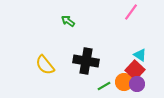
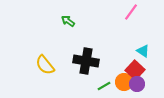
cyan triangle: moved 3 px right, 4 px up
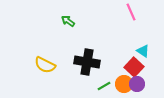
pink line: rotated 60 degrees counterclockwise
black cross: moved 1 px right, 1 px down
yellow semicircle: rotated 25 degrees counterclockwise
red square: moved 1 px left, 3 px up
orange circle: moved 2 px down
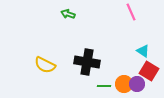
green arrow: moved 7 px up; rotated 16 degrees counterclockwise
red square: moved 15 px right, 4 px down; rotated 12 degrees counterclockwise
green line: rotated 32 degrees clockwise
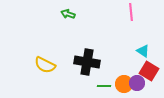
pink line: rotated 18 degrees clockwise
purple circle: moved 1 px up
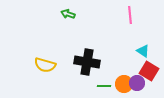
pink line: moved 1 px left, 3 px down
yellow semicircle: rotated 10 degrees counterclockwise
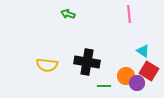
pink line: moved 1 px left, 1 px up
yellow semicircle: moved 2 px right; rotated 10 degrees counterclockwise
orange circle: moved 2 px right, 8 px up
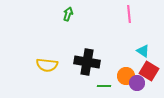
green arrow: rotated 88 degrees clockwise
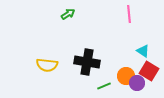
green arrow: rotated 40 degrees clockwise
green line: rotated 24 degrees counterclockwise
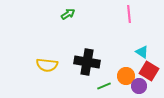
cyan triangle: moved 1 px left, 1 px down
purple circle: moved 2 px right, 3 px down
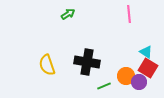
cyan triangle: moved 4 px right
yellow semicircle: rotated 65 degrees clockwise
red square: moved 1 px left, 3 px up
purple circle: moved 4 px up
